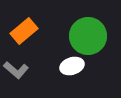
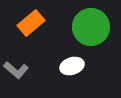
orange rectangle: moved 7 px right, 8 px up
green circle: moved 3 px right, 9 px up
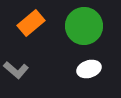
green circle: moved 7 px left, 1 px up
white ellipse: moved 17 px right, 3 px down
